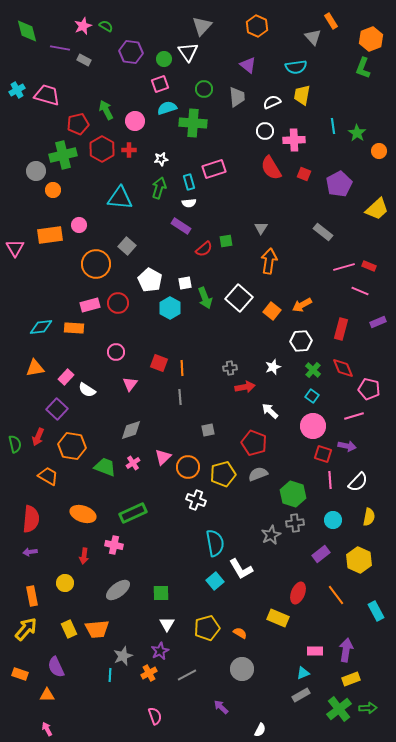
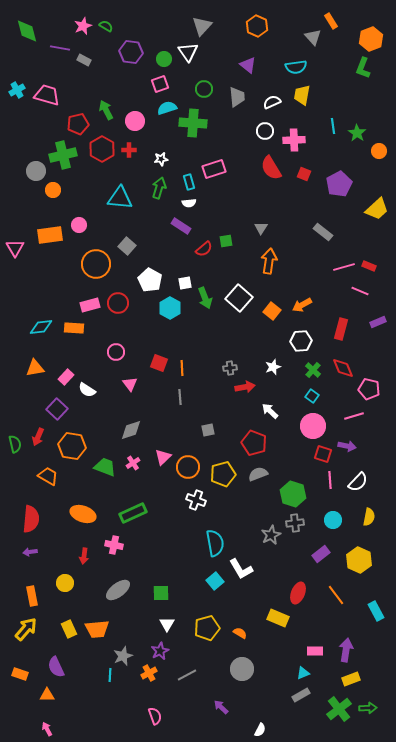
pink triangle at (130, 384): rotated 14 degrees counterclockwise
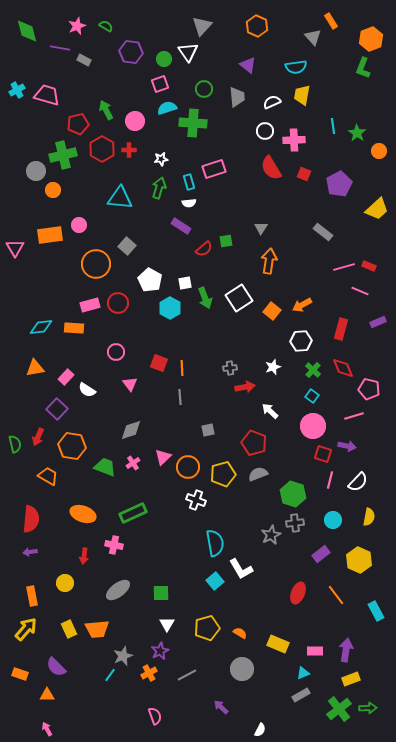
pink star at (83, 26): moved 6 px left
white square at (239, 298): rotated 16 degrees clockwise
pink line at (330, 480): rotated 18 degrees clockwise
yellow rectangle at (278, 618): moved 26 px down
purple semicircle at (56, 667): rotated 20 degrees counterclockwise
cyan line at (110, 675): rotated 32 degrees clockwise
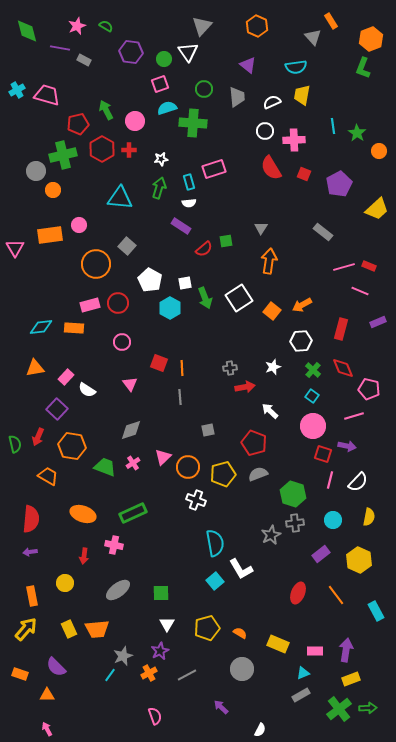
pink circle at (116, 352): moved 6 px right, 10 px up
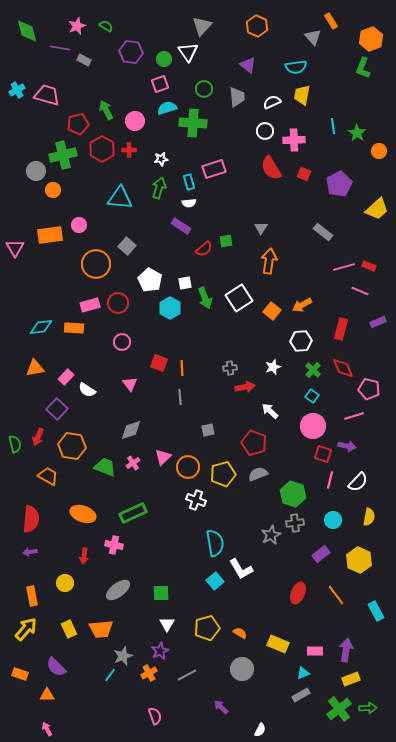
orange trapezoid at (97, 629): moved 4 px right
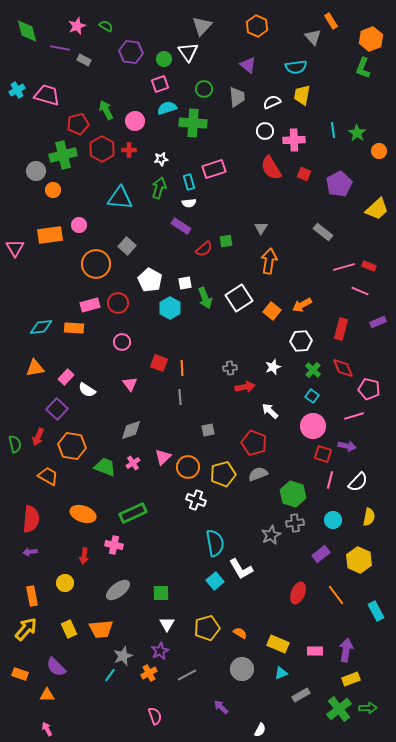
cyan line at (333, 126): moved 4 px down
cyan triangle at (303, 673): moved 22 px left
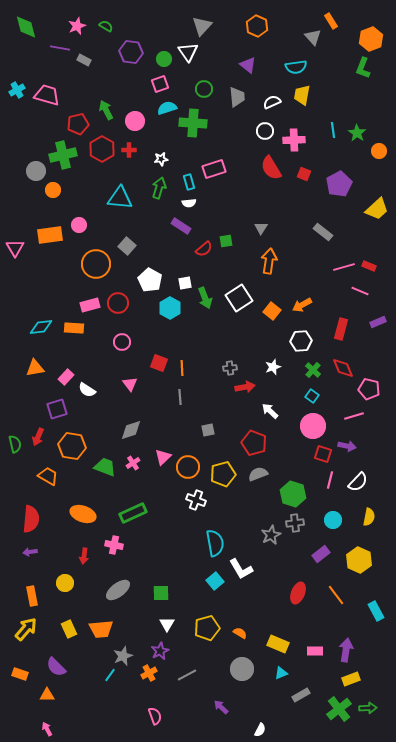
green diamond at (27, 31): moved 1 px left, 4 px up
purple square at (57, 409): rotated 30 degrees clockwise
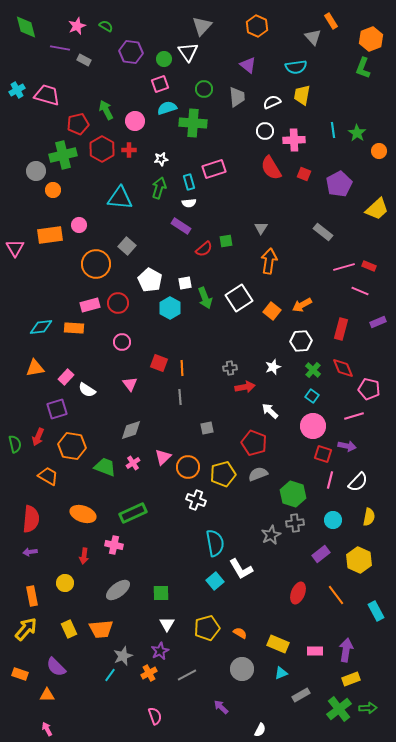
gray square at (208, 430): moved 1 px left, 2 px up
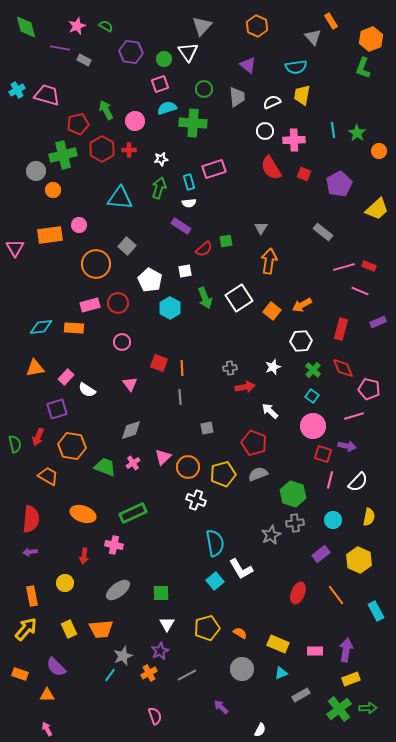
white square at (185, 283): moved 12 px up
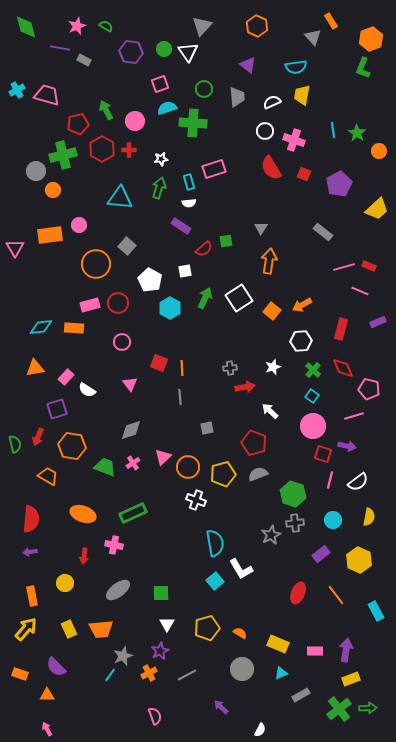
green circle at (164, 59): moved 10 px up
pink cross at (294, 140): rotated 20 degrees clockwise
green arrow at (205, 298): rotated 135 degrees counterclockwise
white semicircle at (358, 482): rotated 10 degrees clockwise
